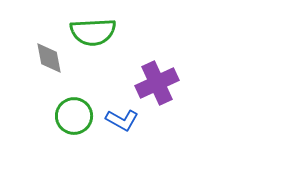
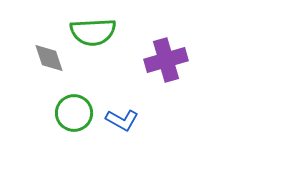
gray diamond: rotated 8 degrees counterclockwise
purple cross: moved 9 px right, 23 px up; rotated 9 degrees clockwise
green circle: moved 3 px up
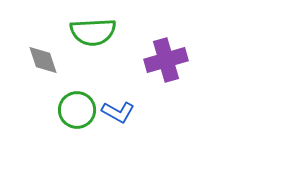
gray diamond: moved 6 px left, 2 px down
green circle: moved 3 px right, 3 px up
blue L-shape: moved 4 px left, 8 px up
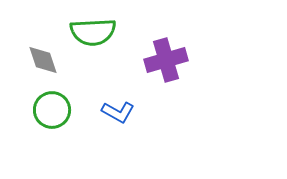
green circle: moved 25 px left
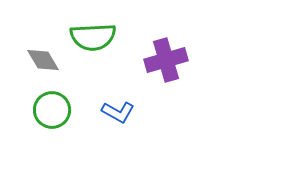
green semicircle: moved 5 px down
gray diamond: rotated 12 degrees counterclockwise
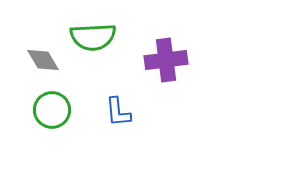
purple cross: rotated 9 degrees clockwise
blue L-shape: rotated 56 degrees clockwise
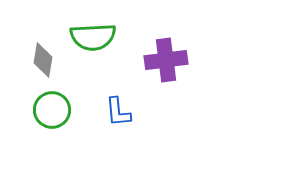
gray diamond: rotated 40 degrees clockwise
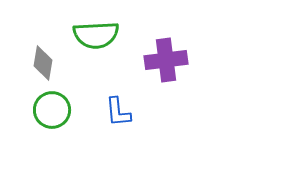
green semicircle: moved 3 px right, 2 px up
gray diamond: moved 3 px down
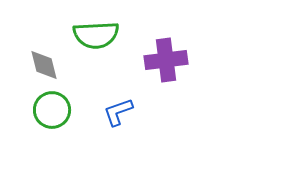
gray diamond: moved 1 px right, 2 px down; rotated 24 degrees counterclockwise
blue L-shape: rotated 76 degrees clockwise
